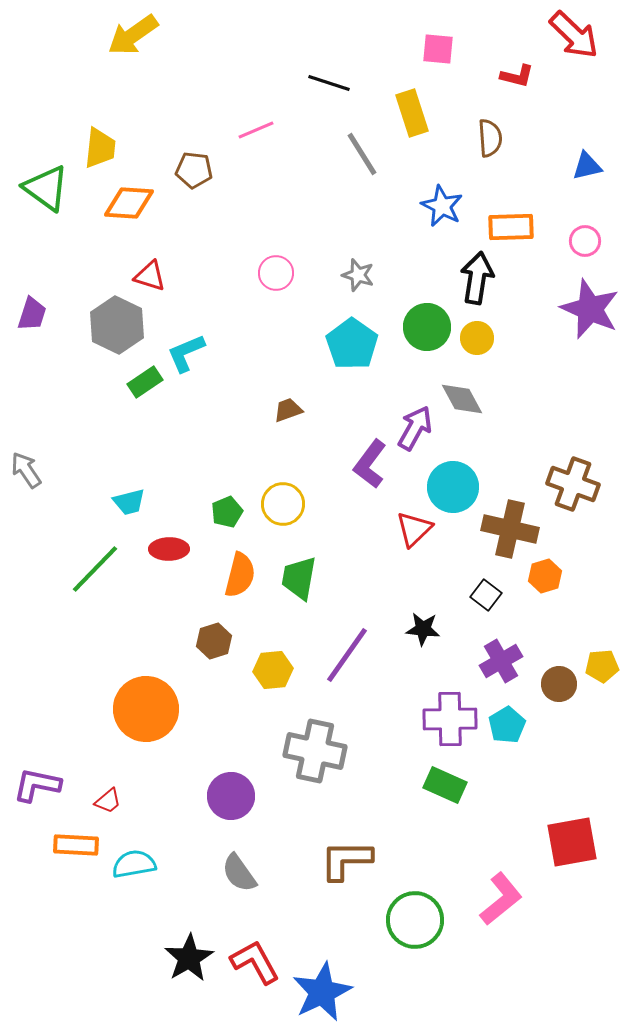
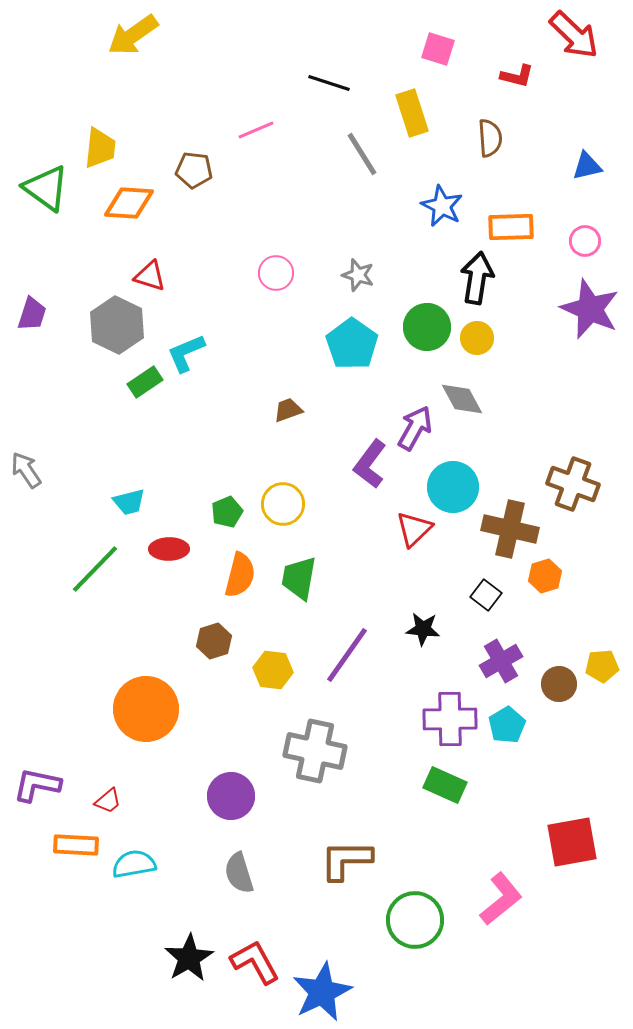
pink square at (438, 49): rotated 12 degrees clockwise
yellow hexagon at (273, 670): rotated 12 degrees clockwise
gray semicircle at (239, 873): rotated 18 degrees clockwise
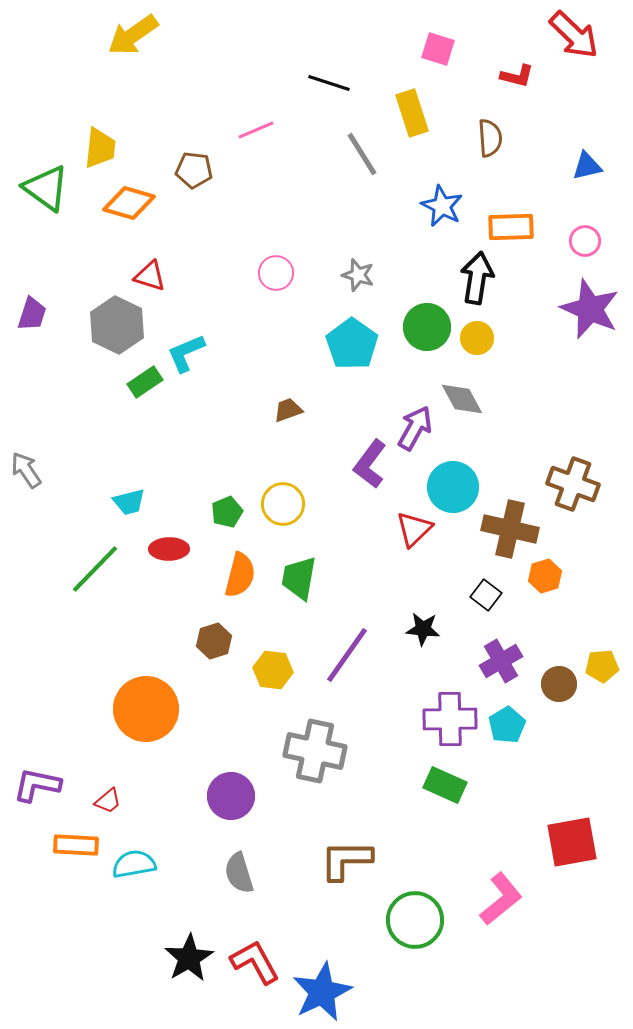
orange diamond at (129, 203): rotated 12 degrees clockwise
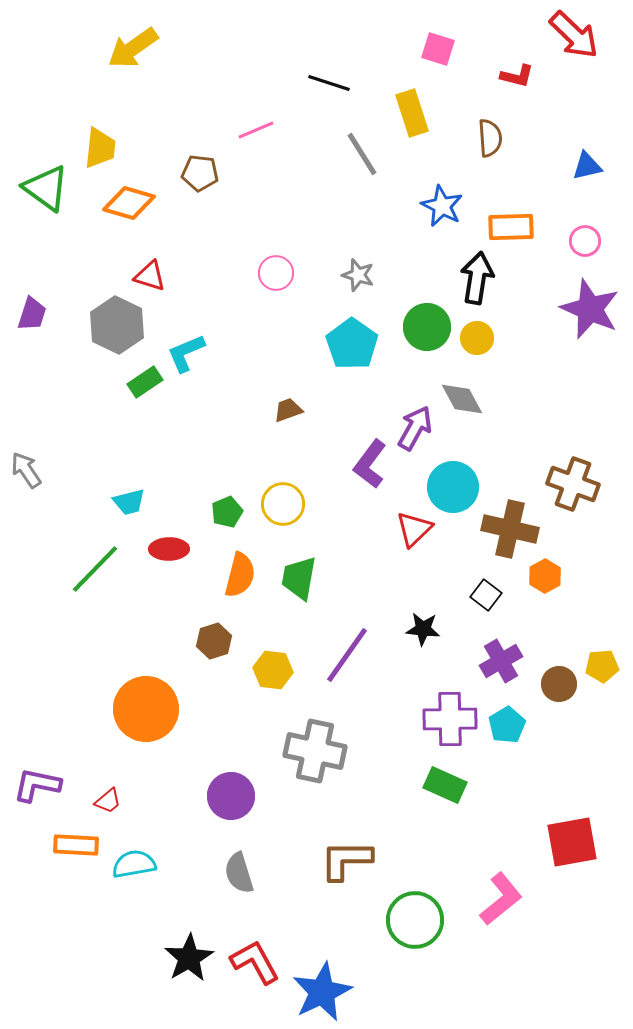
yellow arrow at (133, 35): moved 13 px down
brown pentagon at (194, 170): moved 6 px right, 3 px down
orange hexagon at (545, 576): rotated 12 degrees counterclockwise
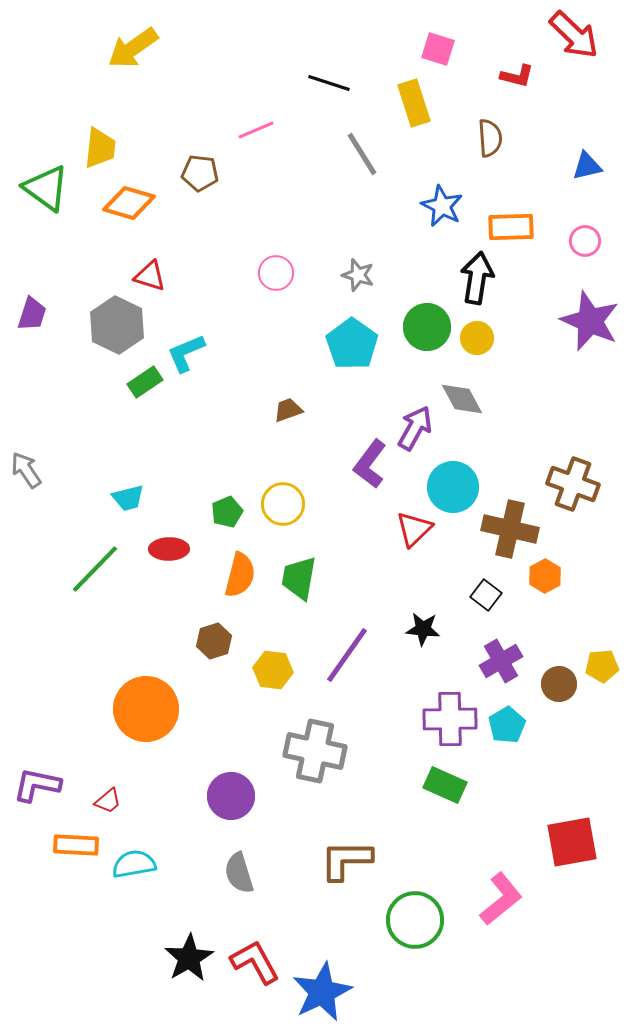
yellow rectangle at (412, 113): moved 2 px right, 10 px up
purple star at (590, 309): moved 12 px down
cyan trapezoid at (129, 502): moved 1 px left, 4 px up
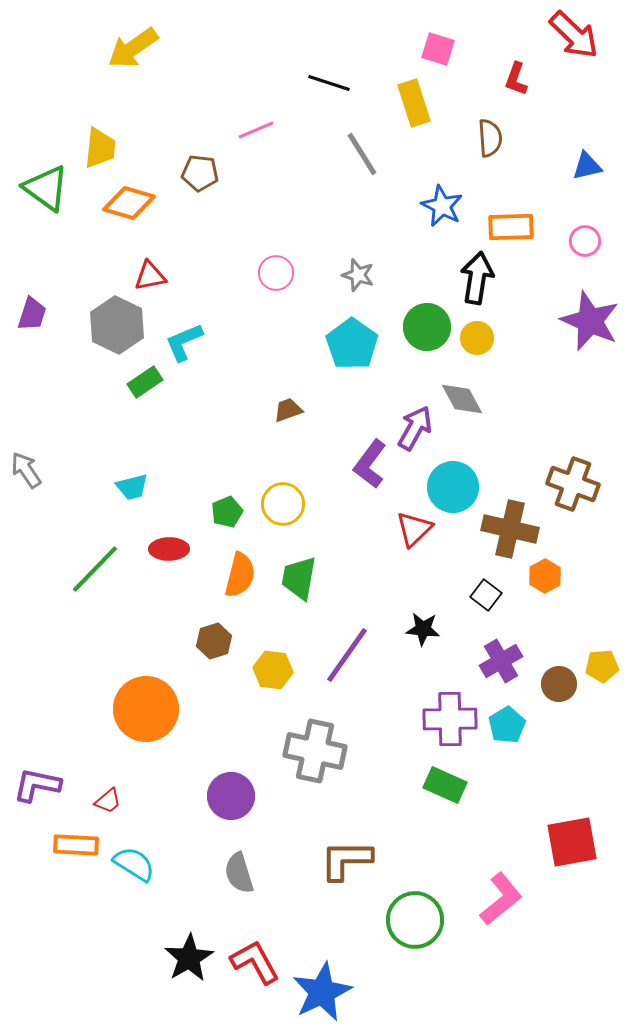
red L-shape at (517, 76): moved 1 px left, 3 px down; rotated 96 degrees clockwise
red triangle at (150, 276): rotated 28 degrees counterclockwise
cyan L-shape at (186, 353): moved 2 px left, 11 px up
cyan trapezoid at (128, 498): moved 4 px right, 11 px up
cyan semicircle at (134, 864): rotated 42 degrees clockwise
